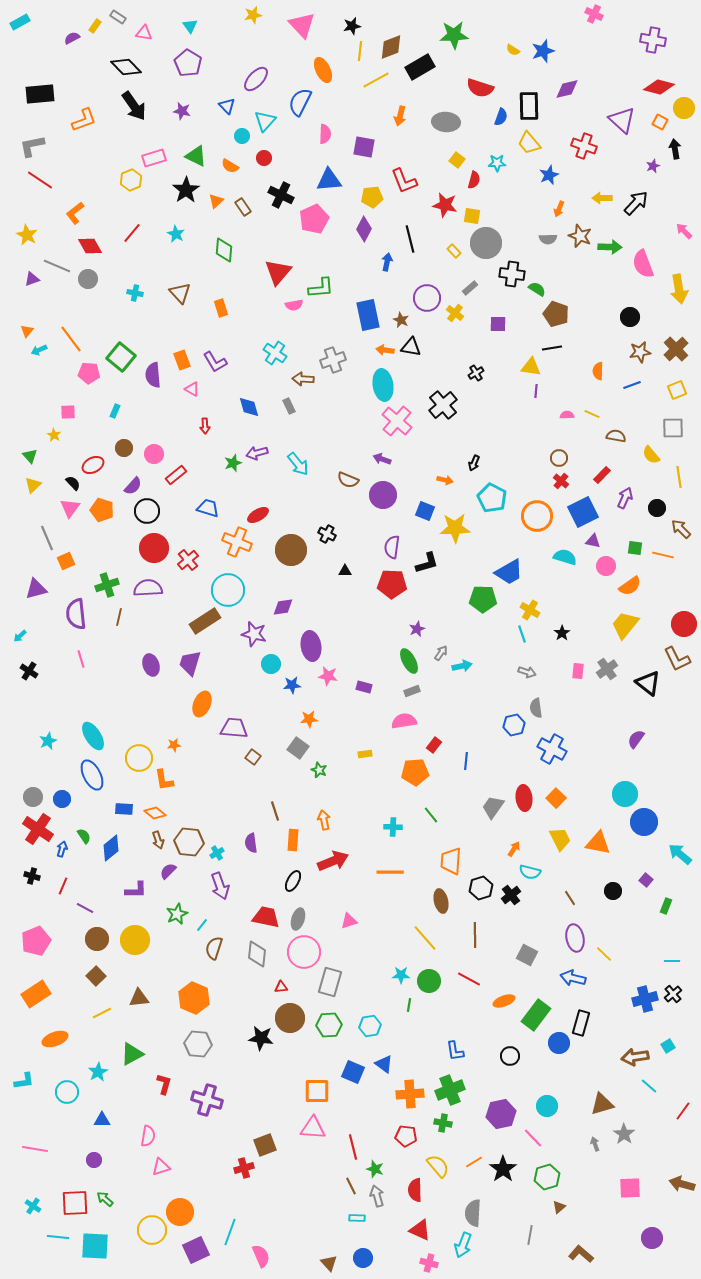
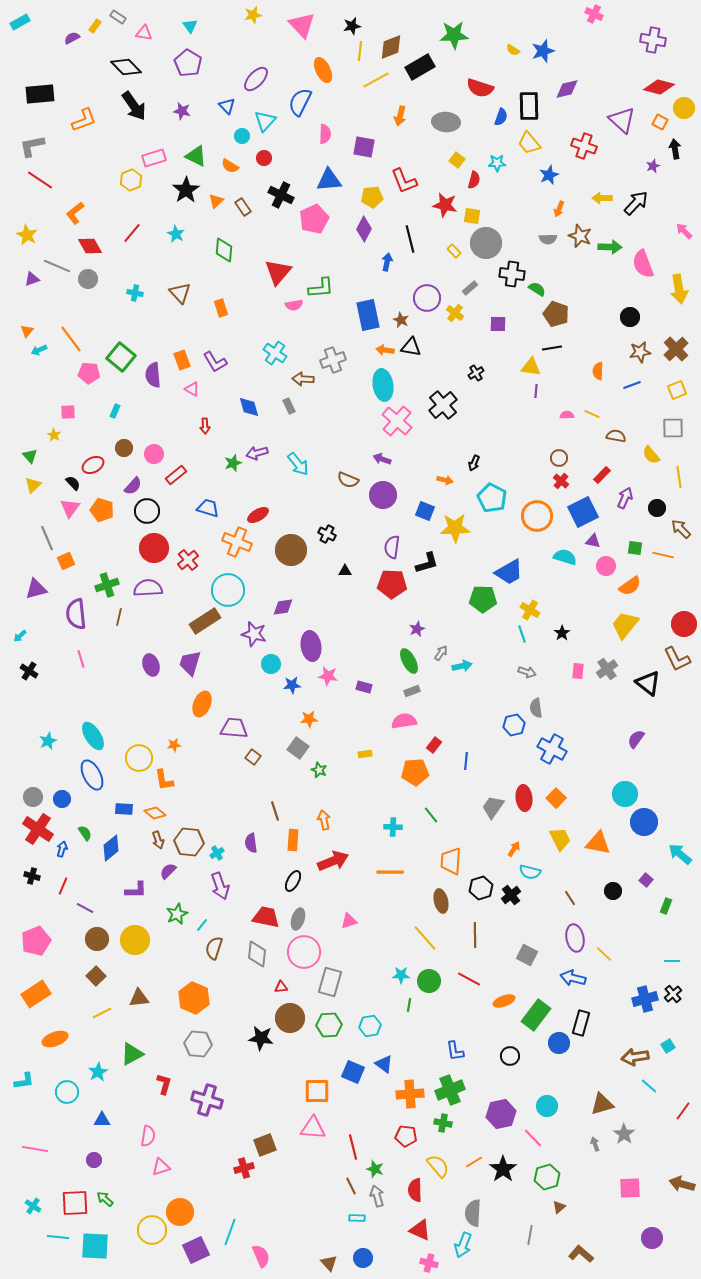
green semicircle at (84, 836): moved 1 px right, 3 px up
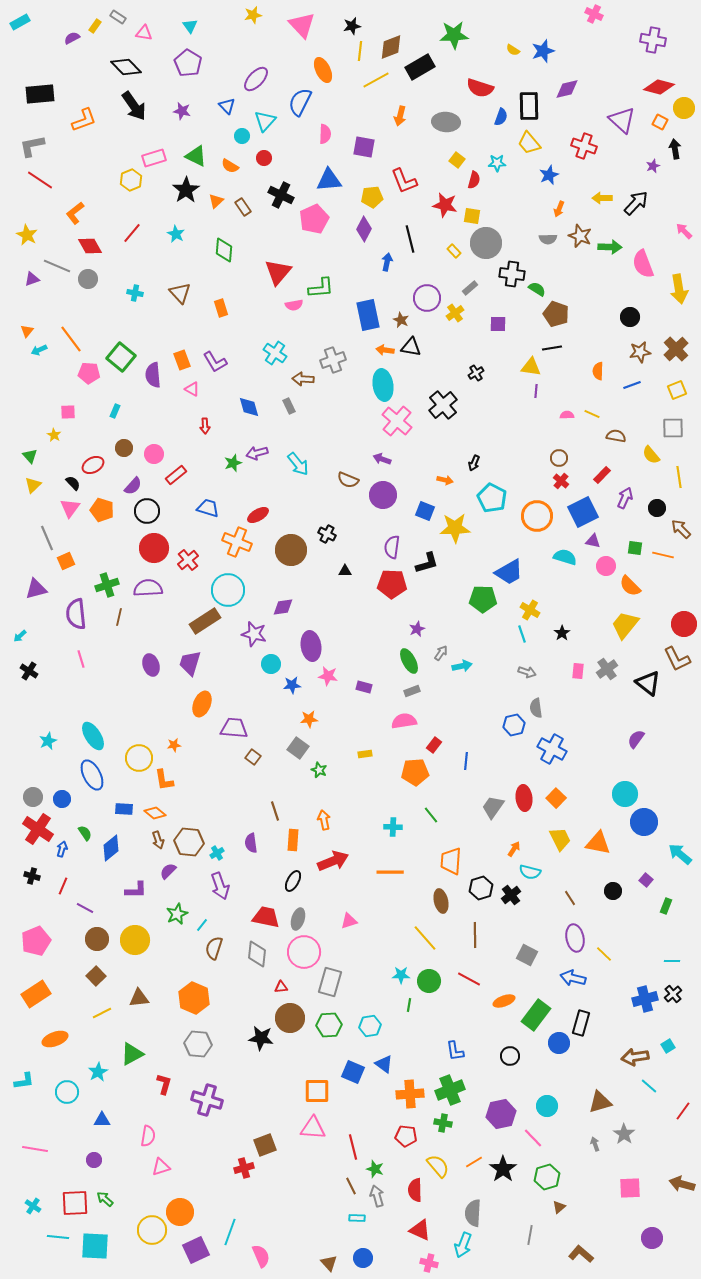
yellow cross at (455, 313): rotated 18 degrees clockwise
orange semicircle at (630, 586): rotated 80 degrees clockwise
brown triangle at (602, 1104): moved 2 px left, 2 px up
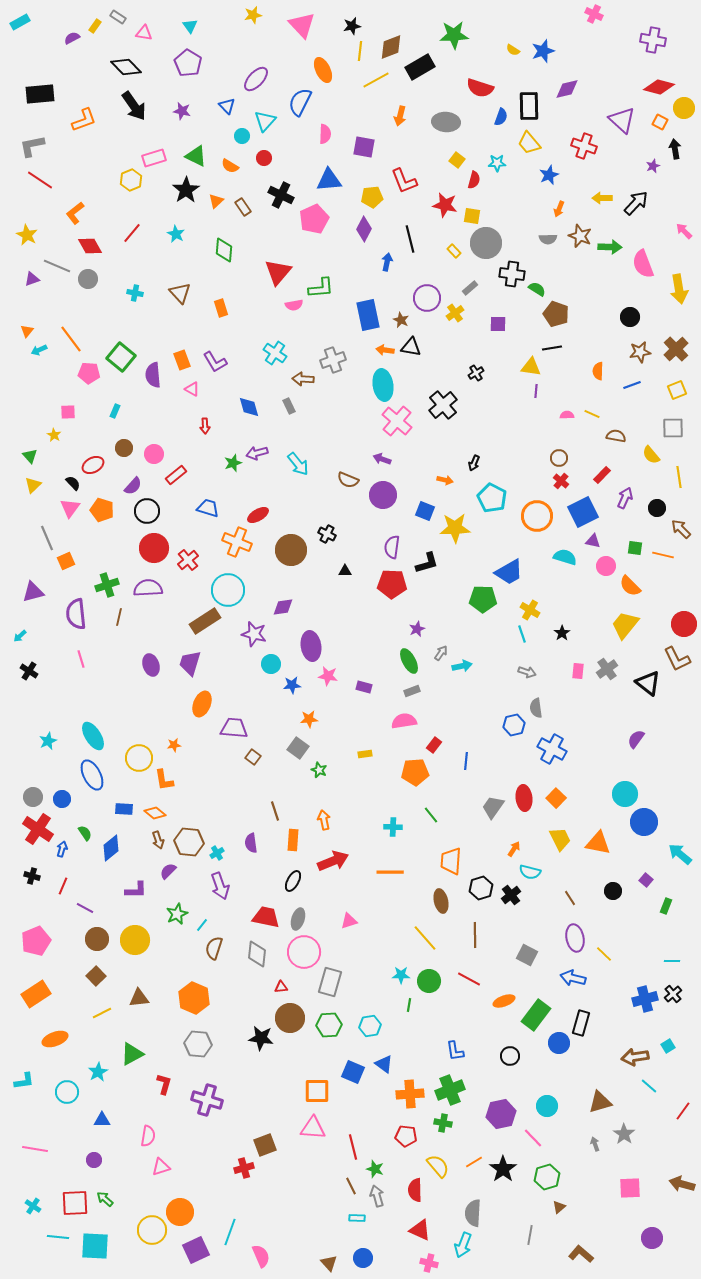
purple triangle at (36, 589): moved 3 px left, 3 px down
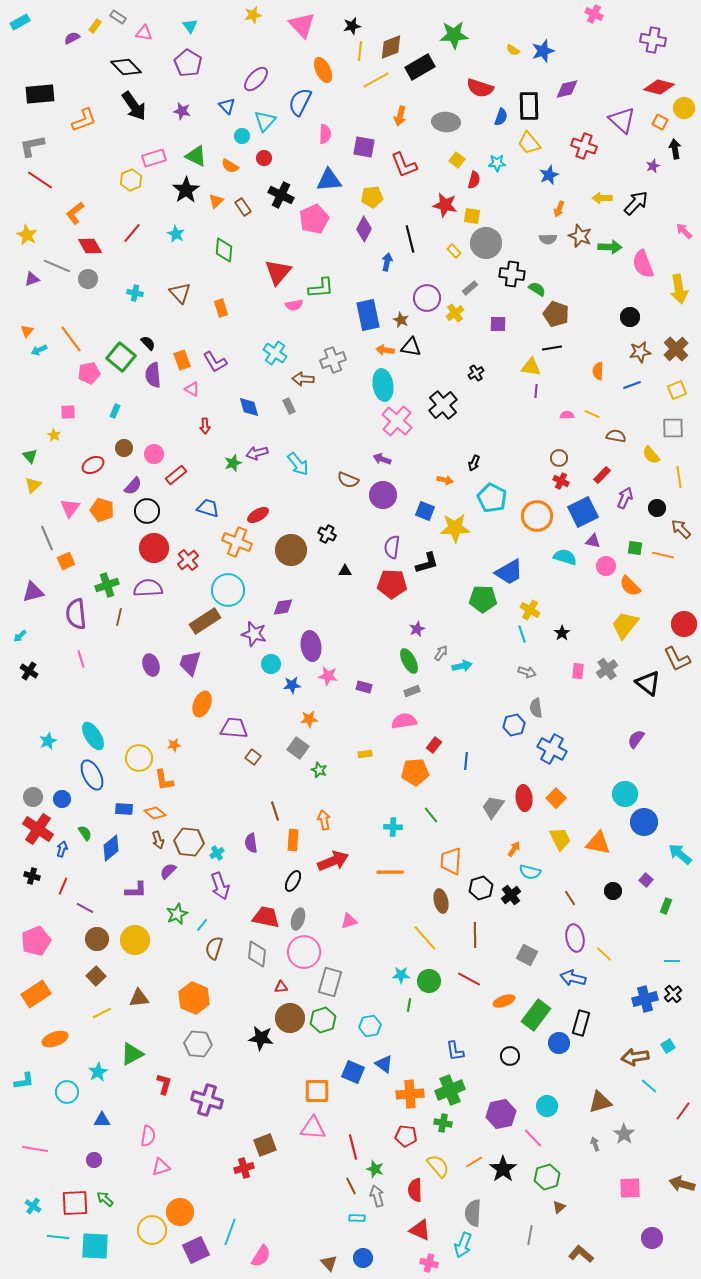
red L-shape at (404, 181): moved 16 px up
pink pentagon at (89, 373): rotated 15 degrees counterclockwise
red cross at (561, 481): rotated 14 degrees counterclockwise
black semicircle at (73, 483): moved 75 px right, 140 px up
green hexagon at (329, 1025): moved 6 px left, 5 px up; rotated 15 degrees counterclockwise
pink semicircle at (261, 1256): rotated 55 degrees clockwise
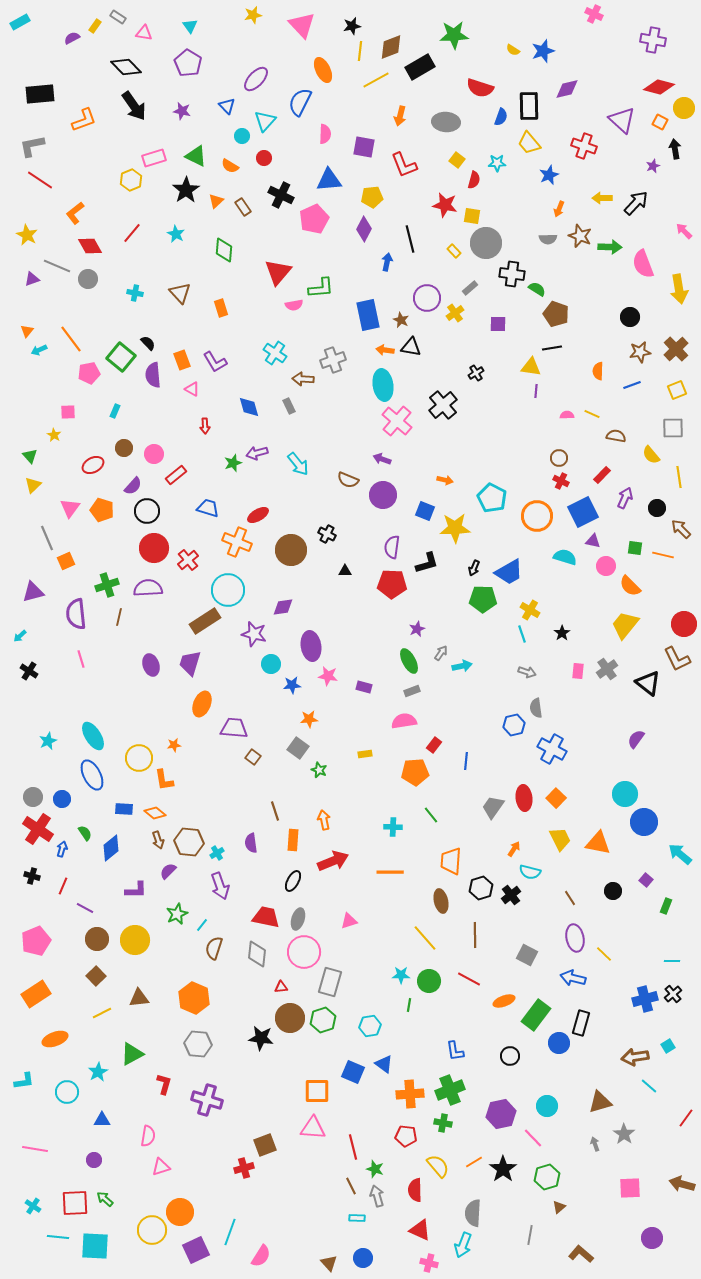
black arrow at (474, 463): moved 105 px down
red line at (683, 1111): moved 3 px right, 7 px down
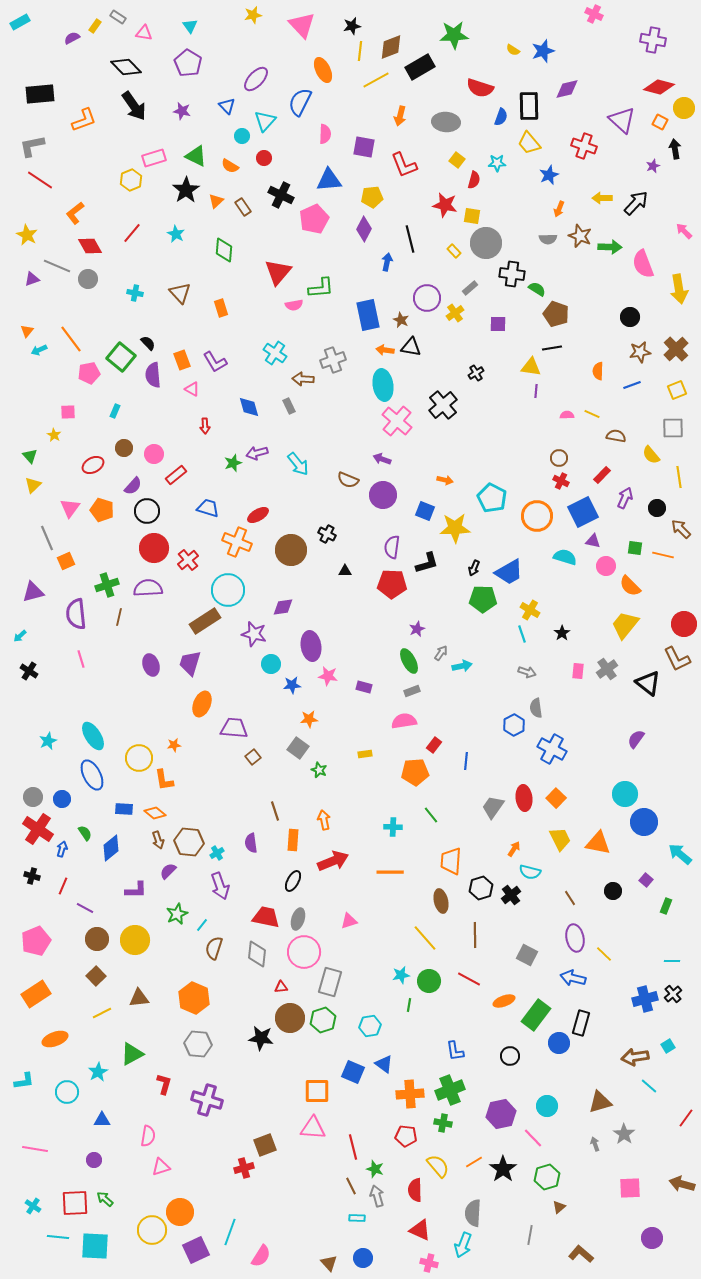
blue hexagon at (514, 725): rotated 15 degrees counterclockwise
brown square at (253, 757): rotated 14 degrees clockwise
cyan star at (401, 975): rotated 12 degrees counterclockwise
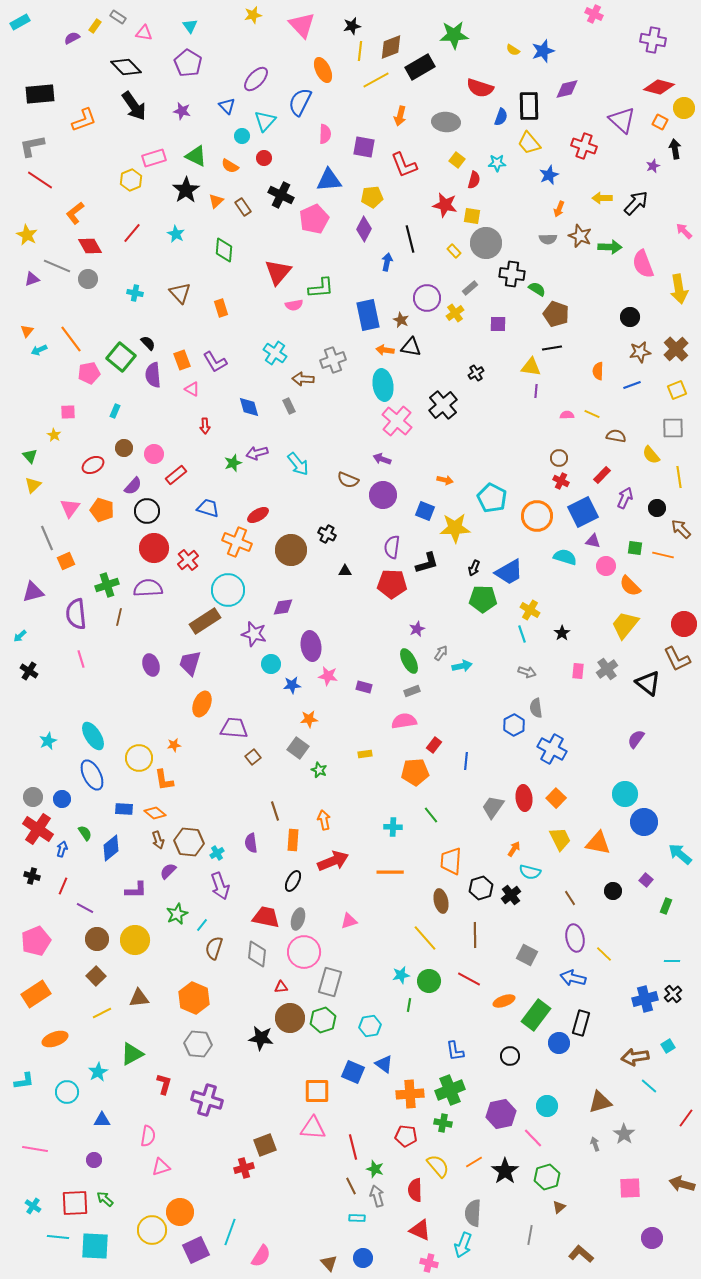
black star at (503, 1169): moved 2 px right, 2 px down
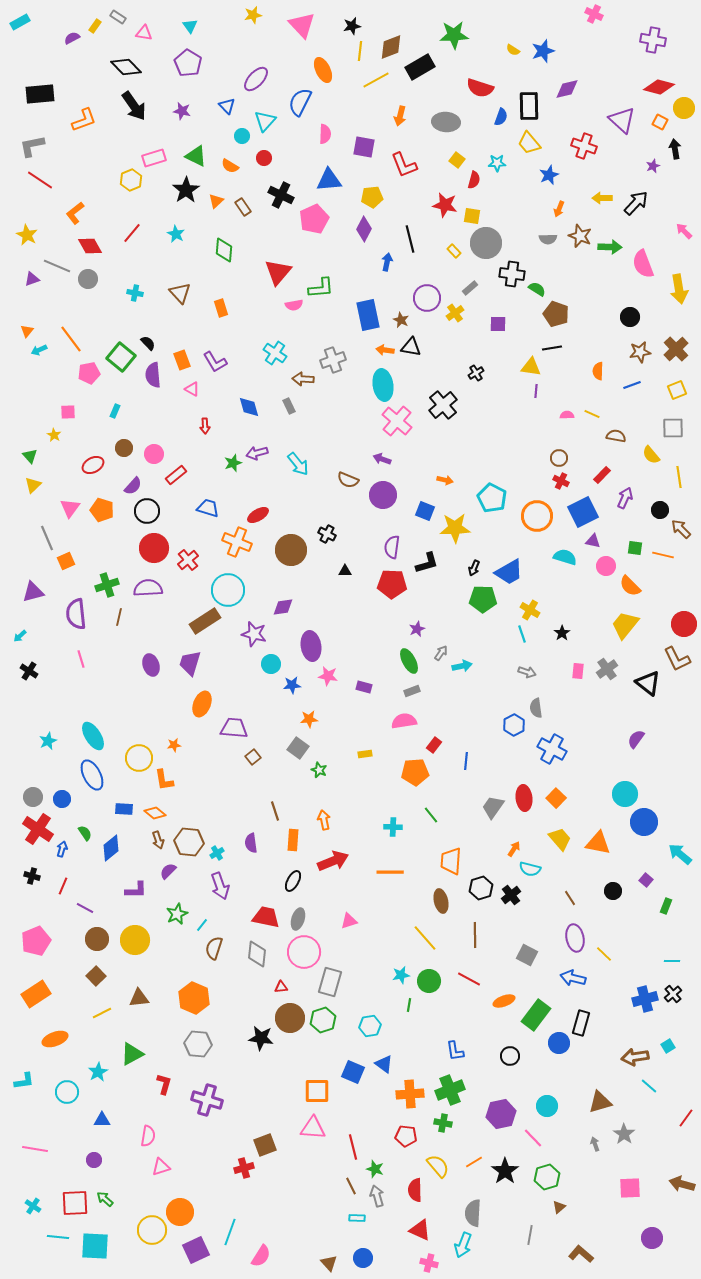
black circle at (657, 508): moved 3 px right, 2 px down
yellow trapezoid at (560, 839): rotated 15 degrees counterclockwise
cyan semicircle at (530, 872): moved 3 px up
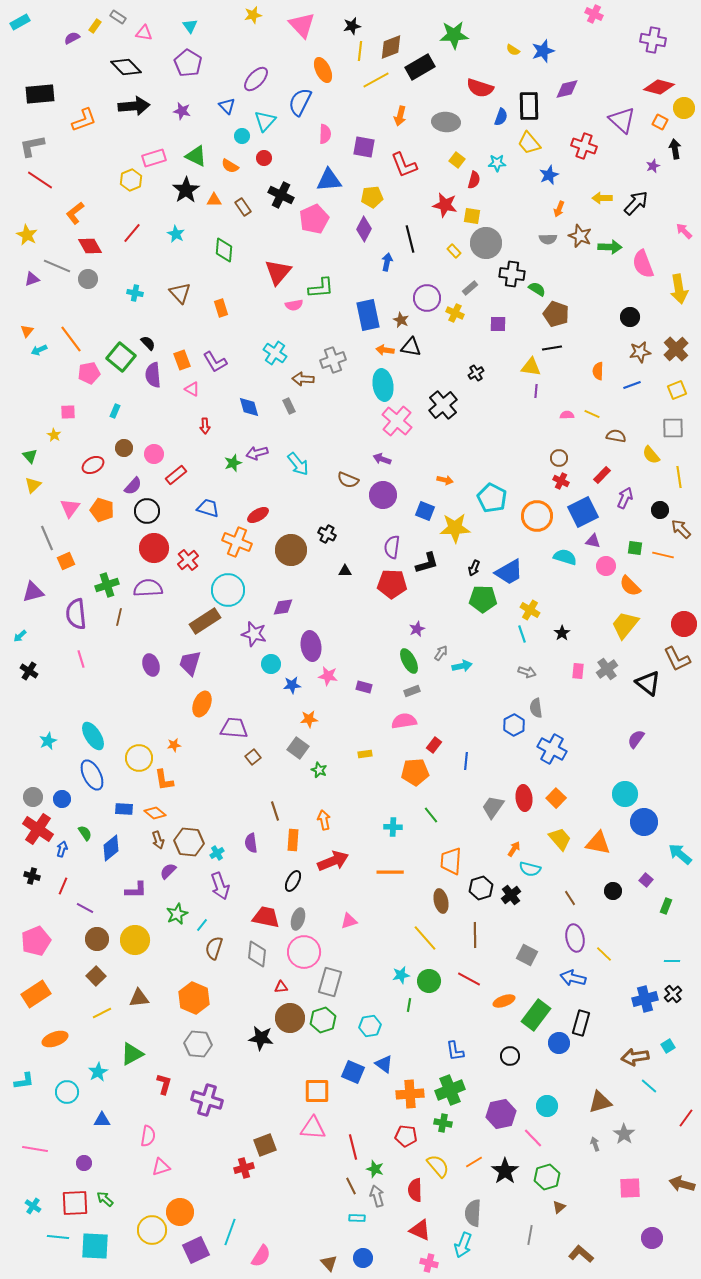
black arrow at (134, 106): rotated 60 degrees counterclockwise
orange triangle at (216, 201): moved 2 px left, 1 px up; rotated 42 degrees clockwise
yellow cross at (455, 313): rotated 30 degrees counterclockwise
purple circle at (94, 1160): moved 10 px left, 3 px down
